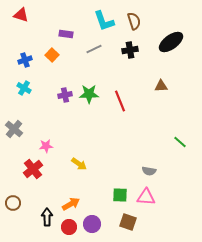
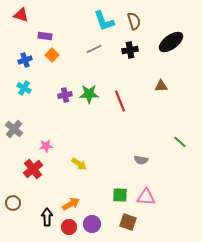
purple rectangle: moved 21 px left, 2 px down
gray semicircle: moved 8 px left, 11 px up
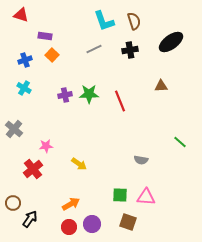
black arrow: moved 17 px left, 2 px down; rotated 36 degrees clockwise
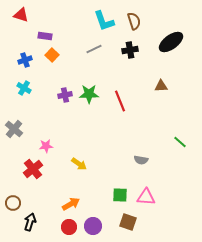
black arrow: moved 3 px down; rotated 18 degrees counterclockwise
purple circle: moved 1 px right, 2 px down
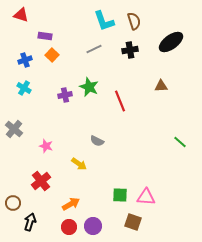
green star: moved 7 px up; rotated 24 degrees clockwise
pink star: rotated 24 degrees clockwise
gray semicircle: moved 44 px left, 19 px up; rotated 16 degrees clockwise
red cross: moved 8 px right, 12 px down
brown square: moved 5 px right
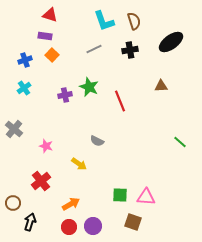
red triangle: moved 29 px right
cyan cross: rotated 24 degrees clockwise
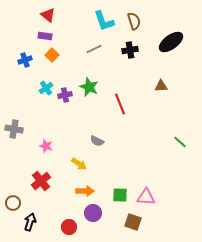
red triangle: moved 2 px left; rotated 21 degrees clockwise
cyan cross: moved 22 px right
red line: moved 3 px down
gray cross: rotated 30 degrees counterclockwise
orange arrow: moved 14 px right, 13 px up; rotated 30 degrees clockwise
purple circle: moved 13 px up
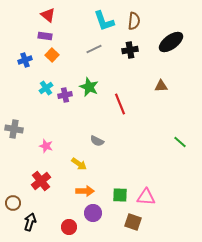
brown semicircle: rotated 24 degrees clockwise
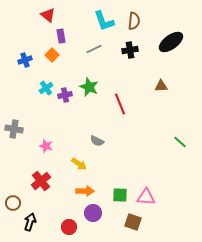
purple rectangle: moved 16 px right; rotated 72 degrees clockwise
